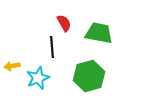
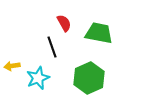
black line: rotated 15 degrees counterclockwise
green hexagon: moved 2 px down; rotated 8 degrees counterclockwise
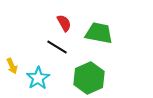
black line: moved 5 px right; rotated 40 degrees counterclockwise
yellow arrow: rotated 105 degrees counterclockwise
cyan star: rotated 10 degrees counterclockwise
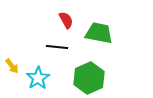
red semicircle: moved 2 px right, 3 px up
black line: rotated 25 degrees counterclockwise
yellow arrow: rotated 14 degrees counterclockwise
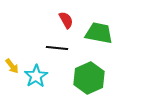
black line: moved 1 px down
cyan star: moved 2 px left, 2 px up
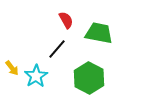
black line: moved 1 px down; rotated 55 degrees counterclockwise
yellow arrow: moved 2 px down
green hexagon: rotated 8 degrees counterclockwise
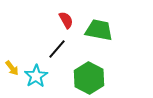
green trapezoid: moved 3 px up
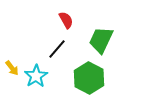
green trapezoid: moved 2 px right, 10 px down; rotated 76 degrees counterclockwise
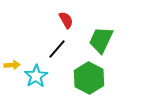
yellow arrow: moved 3 px up; rotated 56 degrees counterclockwise
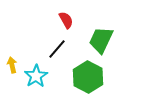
yellow arrow: rotated 98 degrees counterclockwise
green hexagon: moved 1 px left, 1 px up
